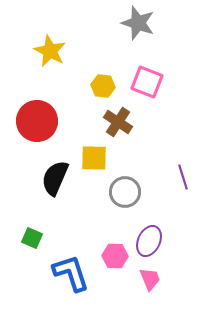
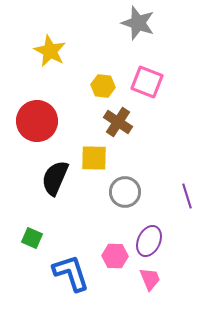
purple line: moved 4 px right, 19 px down
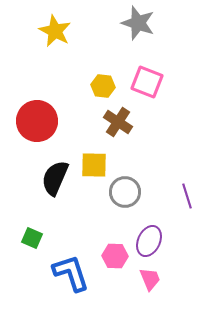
yellow star: moved 5 px right, 20 px up
yellow square: moved 7 px down
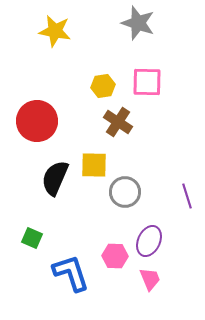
yellow star: rotated 16 degrees counterclockwise
pink square: rotated 20 degrees counterclockwise
yellow hexagon: rotated 15 degrees counterclockwise
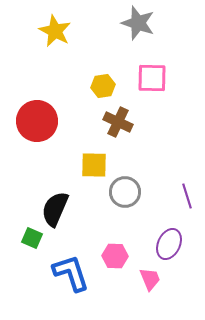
yellow star: rotated 16 degrees clockwise
pink square: moved 5 px right, 4 px up
brown cross: rotated 8 degrees counterclockwise
black semicircle: moved 31 px down
purple ellipse: moved 20 px right, 3 px down
